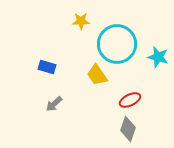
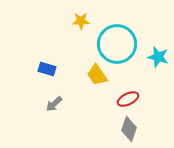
blue rectangle: moved 2 px down
red ellipse: moved 2 px left, 1 px up
gray diamond: moved 1 px right
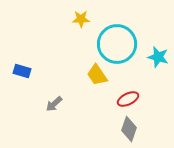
yellow star: moved 2 px up
blue rectangle: moved 25 px left, 2 px down
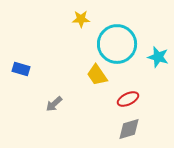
blue rectangle: moved 1 px left, 2 px up
gray diamond: rotated 55 degrees clockwise
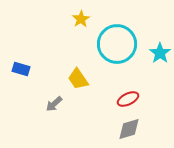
yellow star: rotated 30 degrees counterclockwise
cyan star: moved 2 px right, 4 px up; rotated 20 degrees clockwise
yellow trapezoid: moved 19 px left, 4 px down
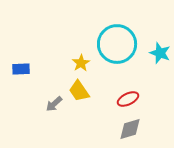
yellow star: moved 44 px down
cyan star: rotated 15 degrees counterclockwise
blue rectangle: rotated 18 degrees counterclockwise
yellow trapezoid: moved 1 px right, 12 px down
gray diamond: moved 1 px right
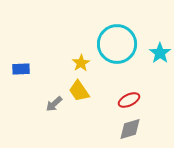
cyan star: rotated 15 degrees clockwise
red ellipse: moved 1 px right, 1 px down
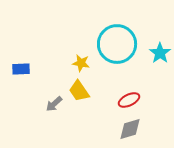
yellow star: rotated 30 degrees counterclockwise
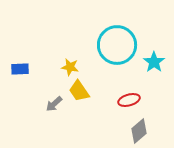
cyan circle: moved 1 px down
cyan star: moved 6 px left, 9 px down
yellow star: moved 11 px left, 4 px down
blue rectangle: moved 1 px left
red ellipse: rotated 10 degrees clockwise
gray diamond: moved 9 px right, 2 px down; rotated 25 degrees counterclockwise
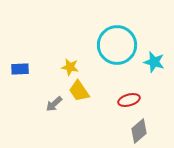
cyan star: rotated 20 degrees counterclockwise
